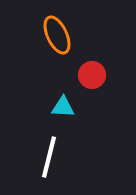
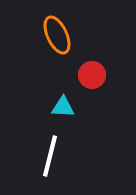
white line: moved 1 px right, 1 px up
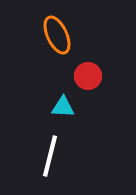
red circle: moved 4 px left, 1 px down
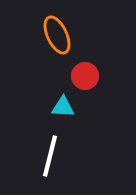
red circle: moved 3 px left
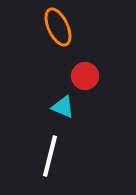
orange ellipse: moved 1 px right, 8 px up
cyan triangle: rotated 20 degrees clockwise
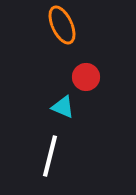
orange ellipse: moved 4 px right, 2 px up
red circle: moved 1 px right, 1 px down
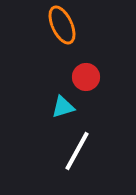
cyan triangle: rotated 40 degrees counterclockwise
white line: moved 27 px right, 5 px up; rotated 15 degrees clockwise
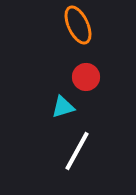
orange ellipse: moved 16 px right
